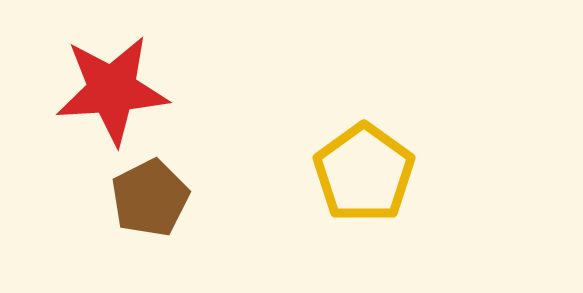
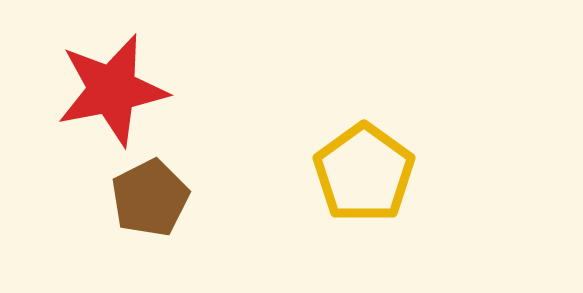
red star: rotated 7 degrees counterclockwise
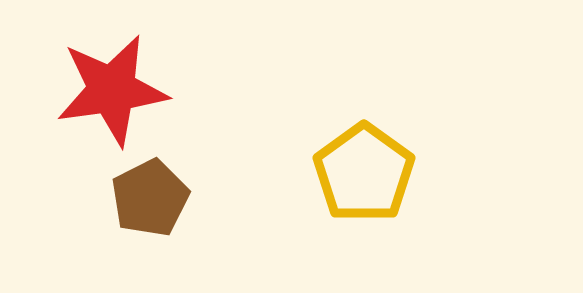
red star: rotated 3 degrees clockwise
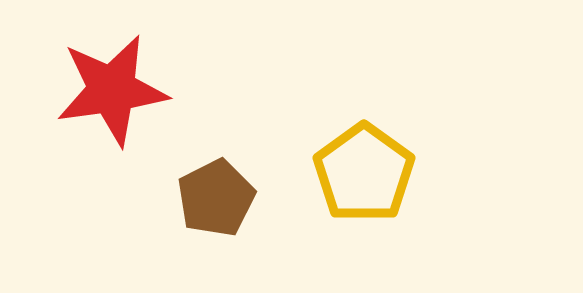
brown pentagon: moved 66 px right
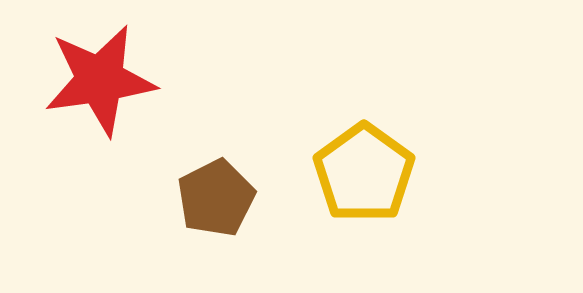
red star: moved 12 px left, 10 px up
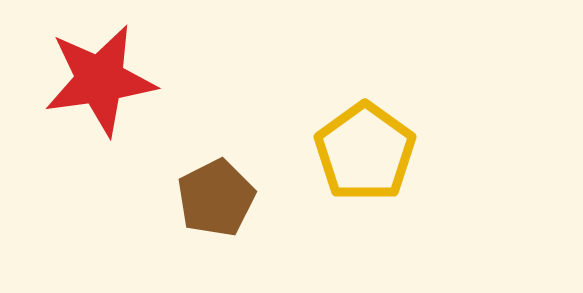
yellow pentagon: moved 1 px right, 21 px up
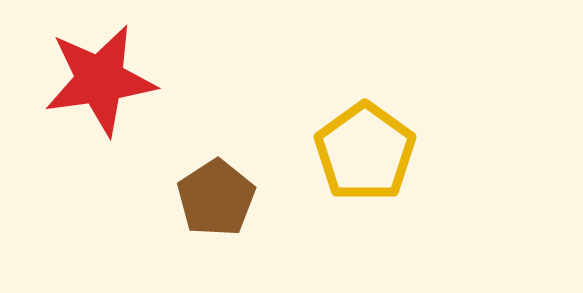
brown pentagon: rotated 6 degrees counterclockwise
